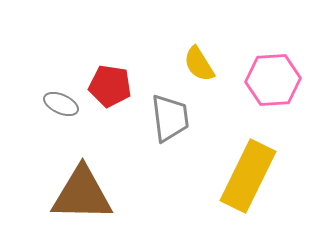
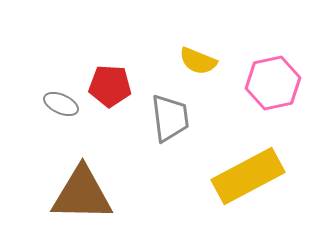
yellow semicircle: moved 1 px left, 3 px up; rotated 36 degrees counterclockwise
pink hexagon: moved 3 px down; rotated 8 degrees counterclockwise
red pentagon: rotated 6 degrees counterclockwise
yellow rectangle: rotated 36 degrees clockwise
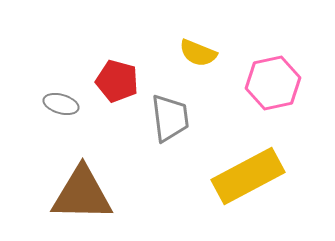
yellow semicircle: moved 8 px up
red pentagon: moved 7 px right, 5 px up; rotated 12 degrees clockwise
gray ellipse: rotated 8 degrees counterclockwise
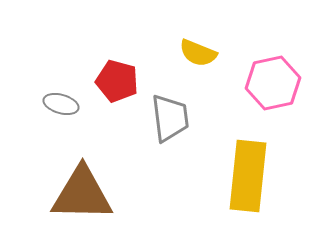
yellow rectangle: rotated 56 degrees counterclockwise
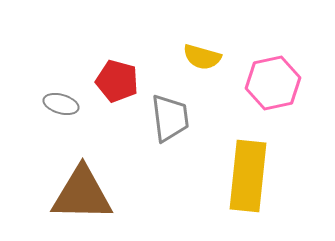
yellow semicircle: moved 4 px right, 4 px down; rotated 6 degrees counterclockwise
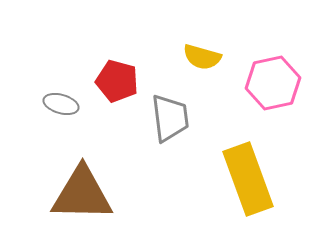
yellow rectangle: moved 3 px down; rotated 26 degrees counterclockwise
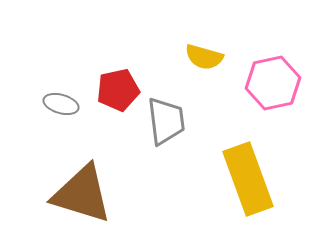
yellow semicircle: moved 2 px right
red pentagon: moved 1 px right, 9 px down; rotated 27 degrees counterclockwise
gray trapezoid: moved 4 px left, 3 px down
brown triangle: rotated 16 degrees clockwise
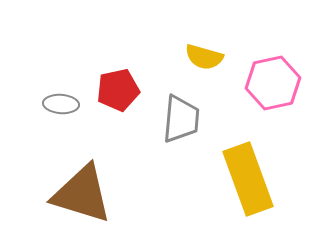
gray ellipse: rotated 12 degrees counterclockwise
gray trapezoid: moved 15 px right, 2 px up; rotated 12 degrees clockwise
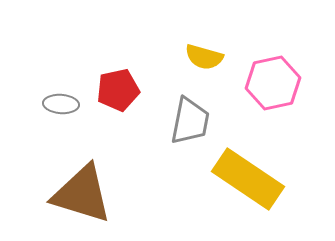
gray trapezoid: moved 9 px right, 2 px down; rotated 6 degrees clockwise
yellow rectangle: rotated 36 degrees counterclockwise
